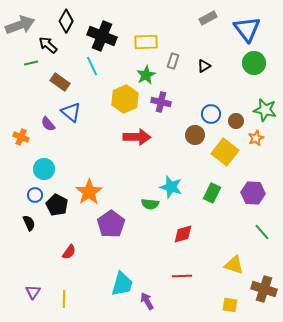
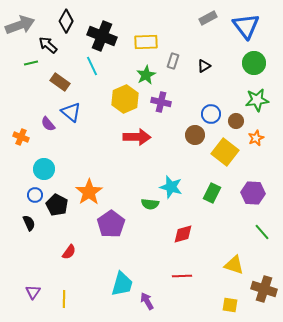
blue triangle at (247, 29): moved 1 px left, 3 px up
green star at (265, 110): moved 8 px left, 10 px up; rotated 20 degrees counterclockwise
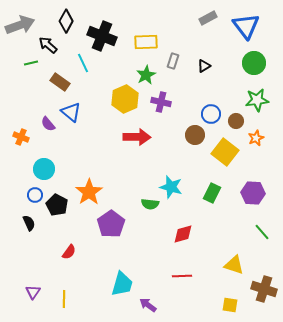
cyan line at (92, 66): moved 9 px left, 3 px up
purple arrow at (147, 301): moved 1 px right, 4 px down; rotated 24 degrees counterclockwise
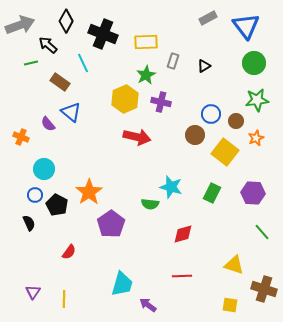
black cross at (102, 36): moved 1 px right, 2 px up
red arrow at (137, 137): rotated 12 degrees clockwise
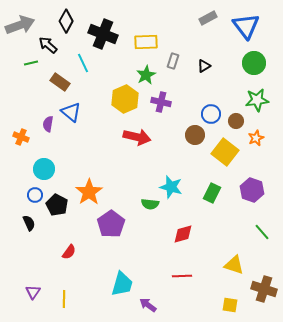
purple semicircle at (48, 124): rotated 49 degrees clockwise
purple hexagon at (253, 193): moved 1 px left, 3 px up; rotated 15 degrees clockwise
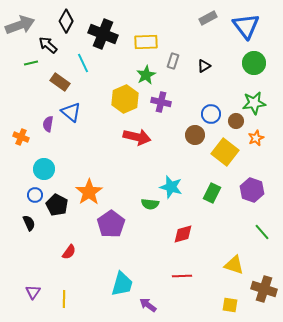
green star at (257, 100): moved 3 px left, 3 px down
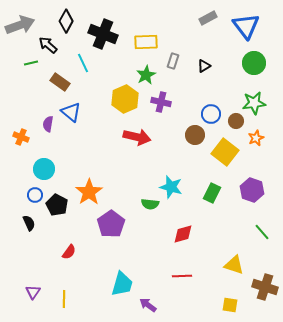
brown cross at (264, 289): moved 1 px right, 2 px up
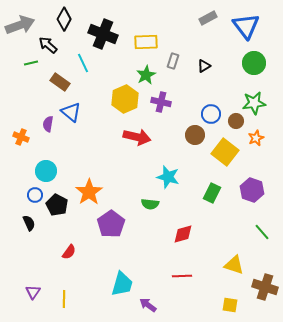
black diamond at (66, 21): moved 2 px left, 2 px up
cyan circle at (44, 169): moved 2 px right, 2 px down
cyan star at (171, 187): moved 3 px left, 10 px up
